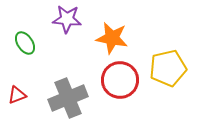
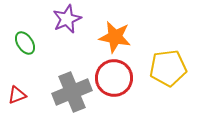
purple star: rotated 28 degrees counterclockwise
orange star: moved 3 px right, 1 px up
yellow pentagon: rotated 6 degrees clockwise
red circle: moved 6 px left, 2 px up
gray cross: moved 4 px right, 6 px up
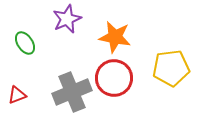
yellow pentagon: moved 3 px right
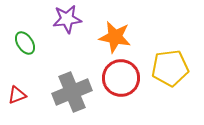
purple star: rotated 16 degrees clockwise
yellow pentagon: moved 1 px left
red circle: moved 7 px right
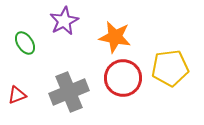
purple star: moved 3 px left, 2 px down; rotated 20 degrees counterclockwise
red circle: moved 2 px right
gray cross: moved 3 px left
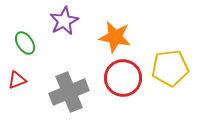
red triangle: moved 15 px up
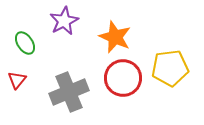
orange star: rotated 12 degrees clockwise
red triangle: rotated 30 degrees counterclockwise
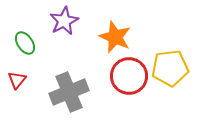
red circle: moved 6 px right, 2 px up
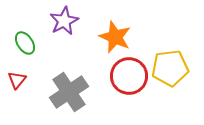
gray cross: rotated 12 degrees counterclockwise
